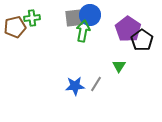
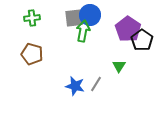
brown pentagon: moved 17 px right, 27 px down; rotated 30 degrees clockwise
blue star: rotated 18 degrees clockwise
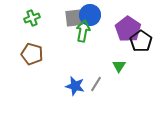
green cross: rotated 14 degrees counterclockwise
black pentagon: moved 1 px left, 1 px down
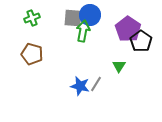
gray square: moved 1 px left; rotated 12 degrees clockwise
blue star: moved 5 px right
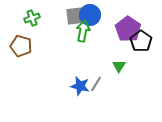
gray square: moved 2 px right, 2 px up; rotated 12 degrees counterclockwise
brown pentagon: moved 11 px left, 8 px up
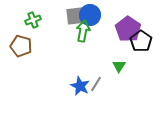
green cross: moved 1 px right, 2 px down
blue star: rotated 12 degrees clockwise
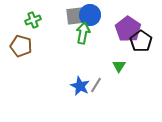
green arrow: moved 2 px down
gray line: moved 1 px down
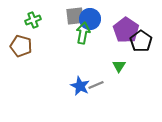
blue circle: moved 4 px down
purple pentagon: moved 2 px left, 1 px down
gray line: rotated 35 degrees clockwise
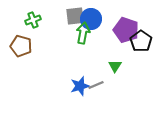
blue circle: moved 1 px right
purple pentagon: rotated 15 degrees counterclockwise
green triangle: moved 4 px left
blue star: rotated 30 degrees clockwise
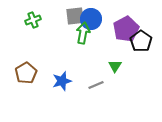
purple pentagon: moved 1 px up; rotated 25 degrees clockwise
brown pentagon: moved 5 px right, 27 px down; rotated 25 degrees clockwise
blue star: moved 18 px left, 5 px up
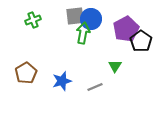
gray line: moved 1 px left, 2 px down
